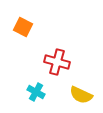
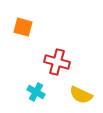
orange square: rotated 12 degrees counterclockwise
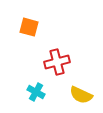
orange square: moved 6 px right
red cross: rotated 30 degrees counterclockwise
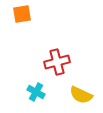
orange square: moved 7 px left, 13 px up; rotated 24 degrees counterclockwise
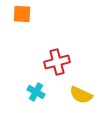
orange square: rotated 12 degrees clockwise
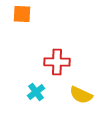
red cross: rotated 15 degrees clockwise
cyan cross: rotated 24 degrees clockwise
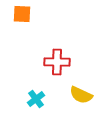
cyan cross: moved 7 px down
